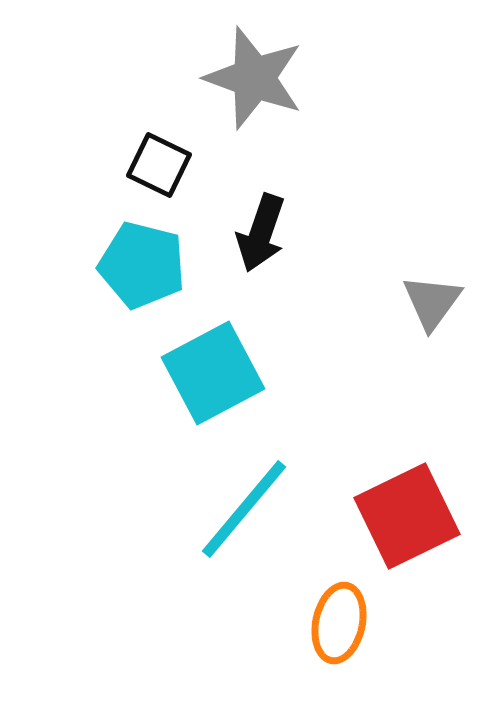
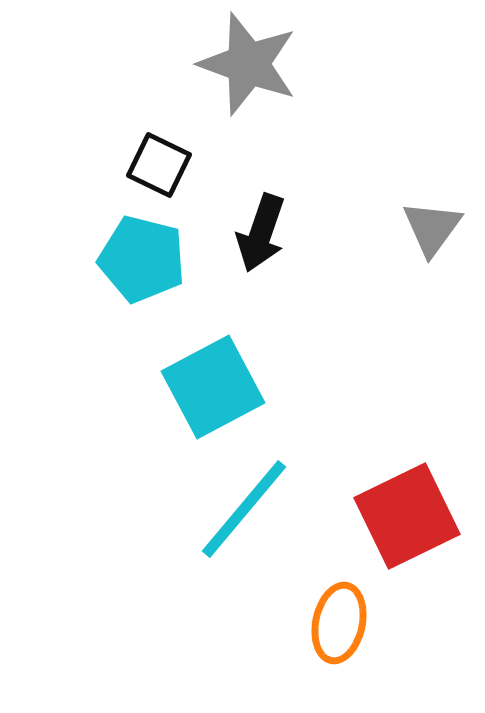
gray star: moved 6 px left, 14 px up
cyan pentagon: moved 6 px up
gray triangle: moved 74 px up
cyan square: moved 14 px down
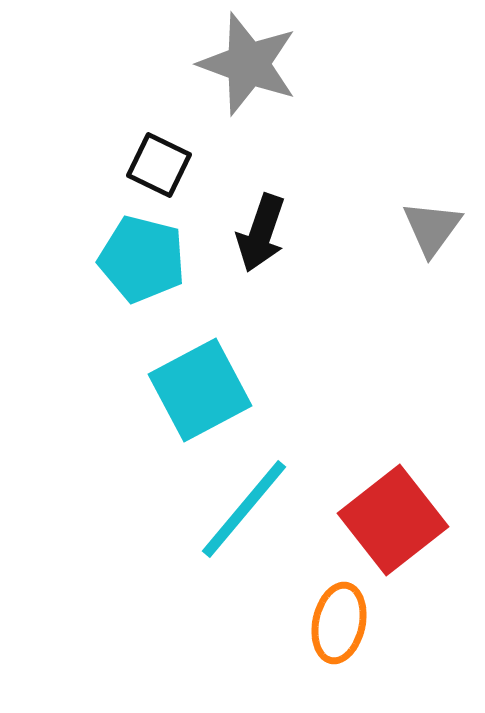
cyan square: moved 13 px left, 3 px down
red square: moved 14 px left, 4 px down; rotated 12 degrees counterclockwise
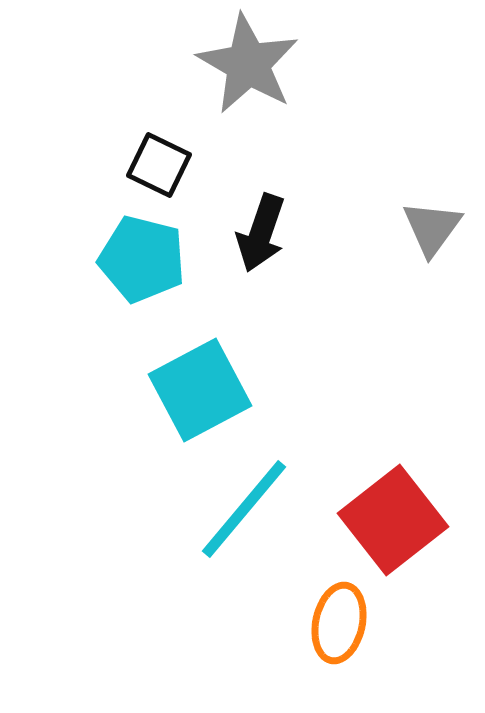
gray star: rotated 10 degrees clockwise
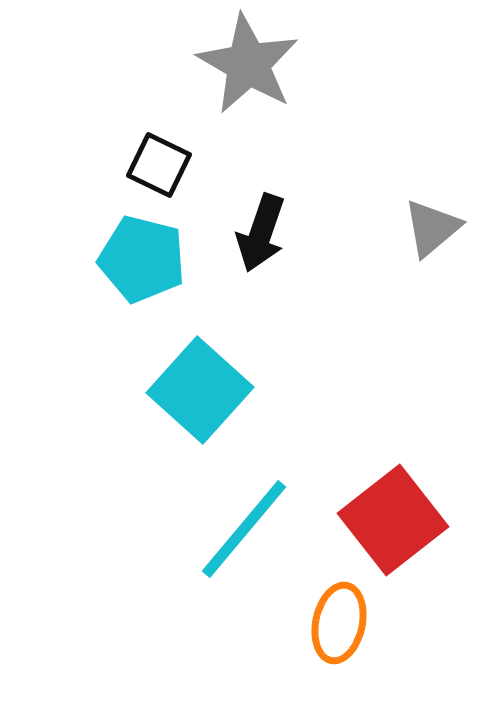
gray triangle: rotated 14 degrees clockwise
cyan square: rotated 20 degrees counterclockwise
cyan line: moved 20 px down
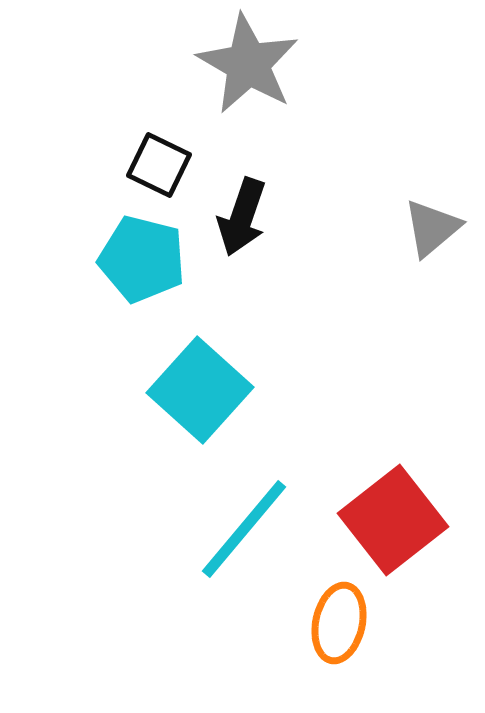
black arrow: moved 19 px left, 16 px up
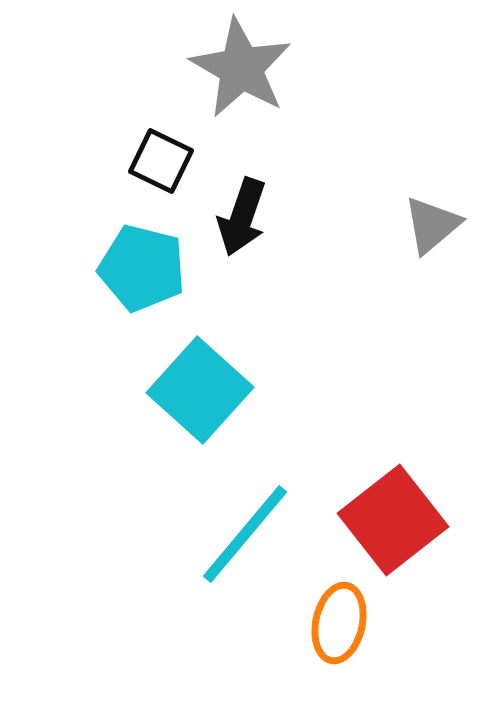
gray star: moved 7 px left, 4 px down
black square: moved 2 px right, 4 px up
gray triangle: moved 3 px up
cyan pentagon: moved 9 px down
cyan line: moved 1 px right, 5 px down
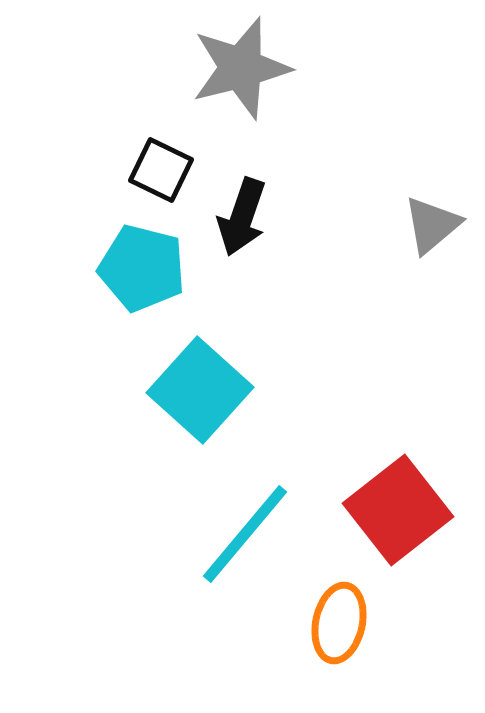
gray star: rotated 28 degrees clockwise
black square: moved 9 px down
red square: moved 5 px right, 10 px up
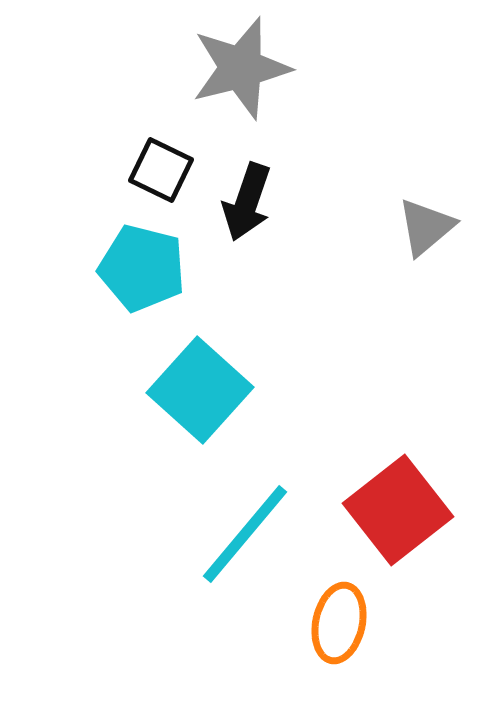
black arrow: moved 5 px right, 15 px up
gray triangle: moved 6 px left, 2 px down
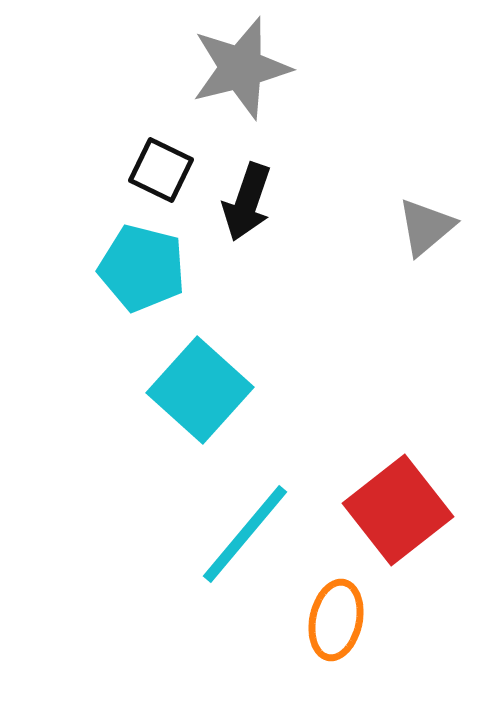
orange ellipse: moved 3 px left, 3 px up
